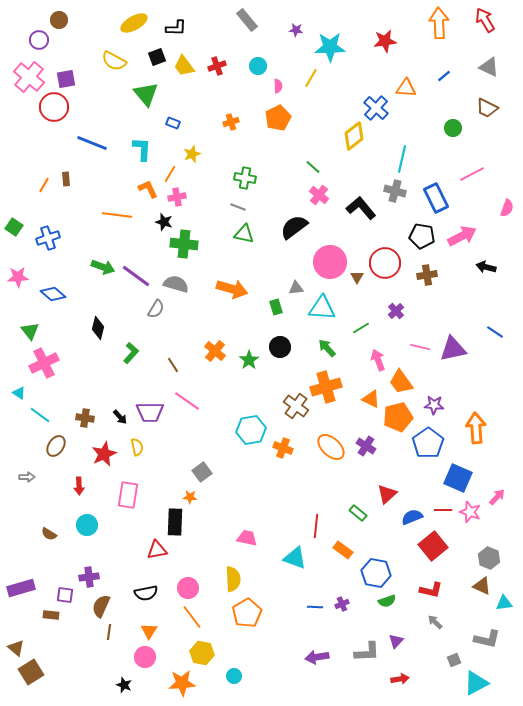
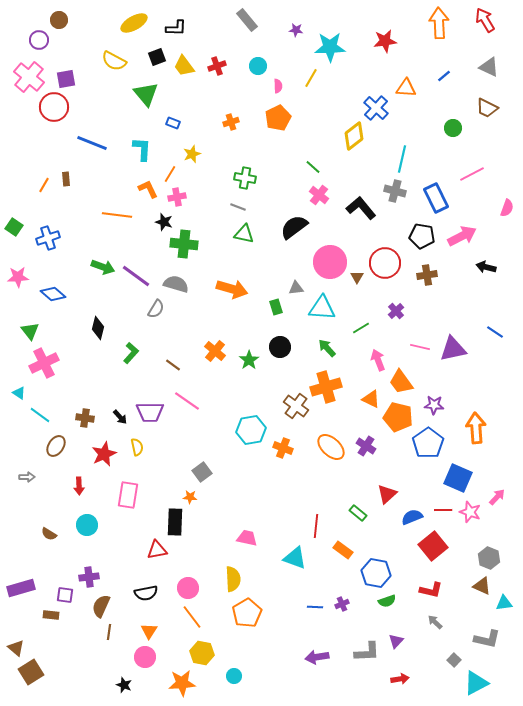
brown line at (173, 365): rotated 21 degrees counterclockwise
orange pentagon at (398, 417): rotated 28 degrees clockwise
gray square at (454, 660): rotated 24 degrees counterclockwise
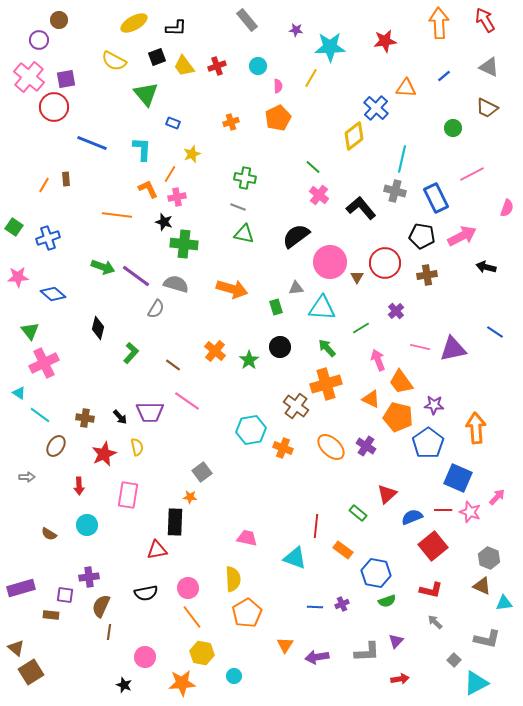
black semicircle at (294, 227): moved 2 px right, 9 px down
orange cross at (326, 387): moved 3 px up
orange triangle at (149, 631): moved 136 px right, 14 px down
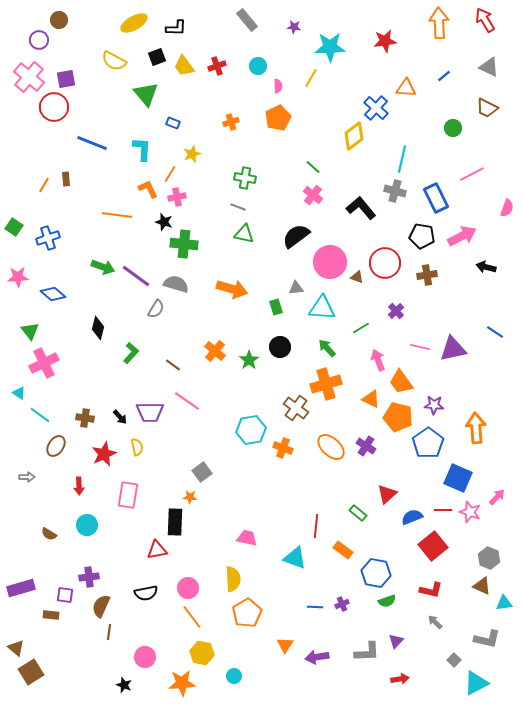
purple star at (296, 30): moved 2 px left, 3 px up
pink cross at (319, 195): moved 6 px left
brown triangle at (357, 277): rotated 40 degrees counterclockwise
brown cross at (296, 406): moved 2 px down
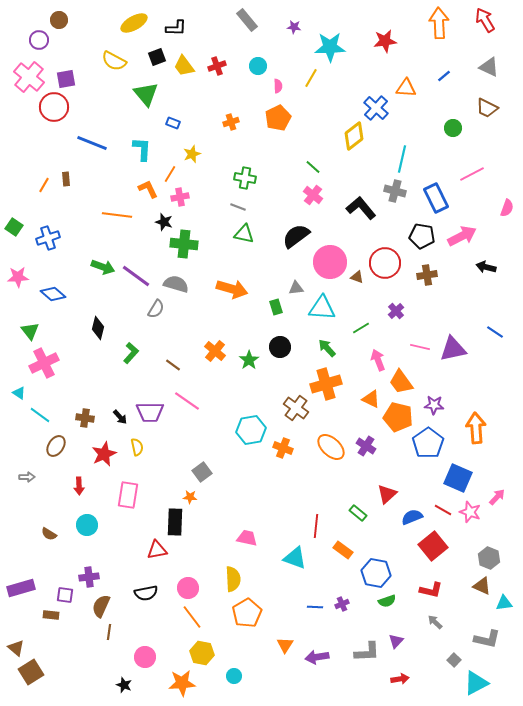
pink cross at (177, 197): moved 3 px right
red line at (443, 510): rotated 30 degrees clockwise
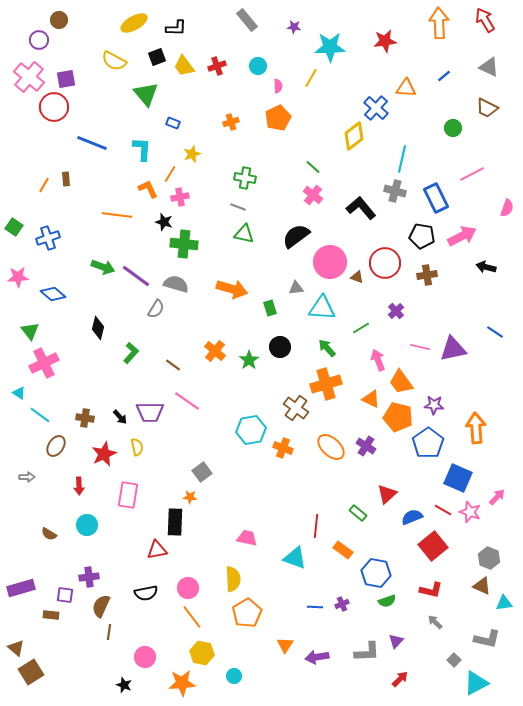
green rectangle at (276, 307): moved 6 px left, 1 px down
red arrow at (400, 679): rotated 36 degrees counterclockwise
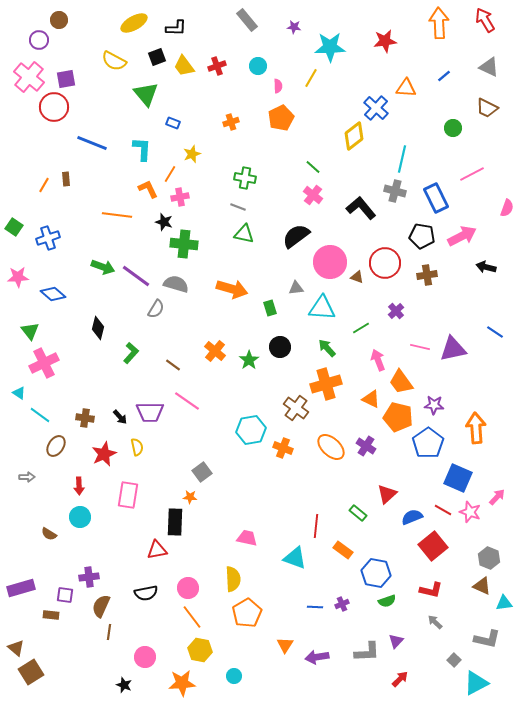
orange pentagon at (278, 118): moved 3 px right
cyan circle at (87, 525): moved 7 px left, 8 px up
yellow hexagon at (202, 653): moved 2 px left, 3 px up
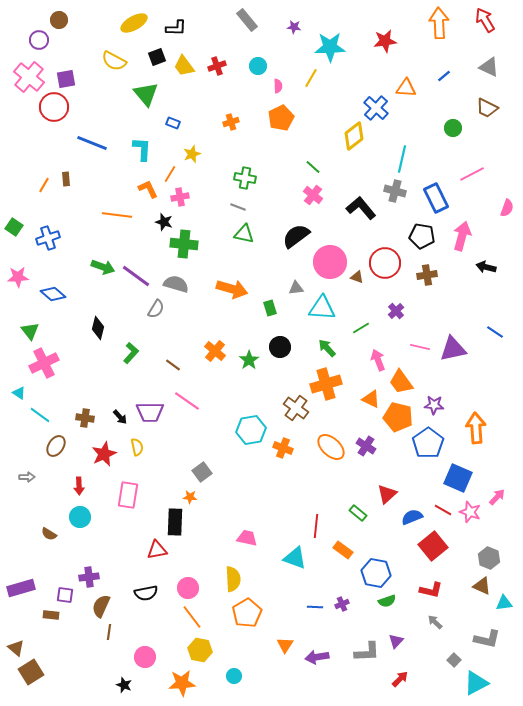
pink arrow at (462, 236): rotated 48 degrees counterclockwise
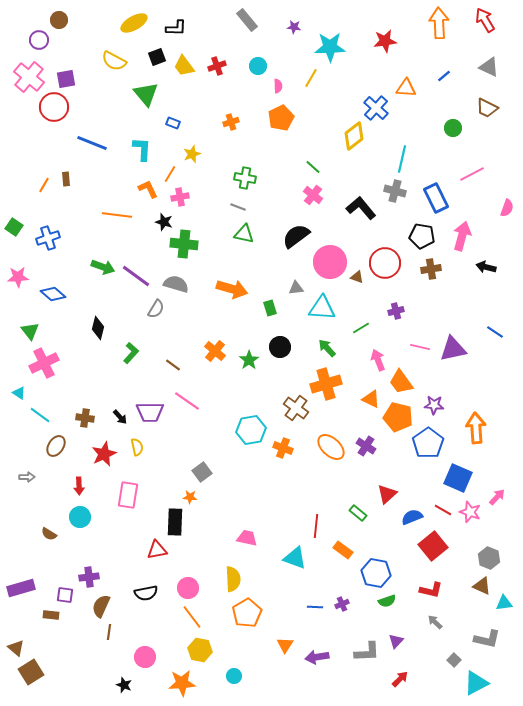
brown cross at (427, 275): moved 4 px right, 6 px up
purple cross at (396, 311): rotated 28 degrees clockwise
